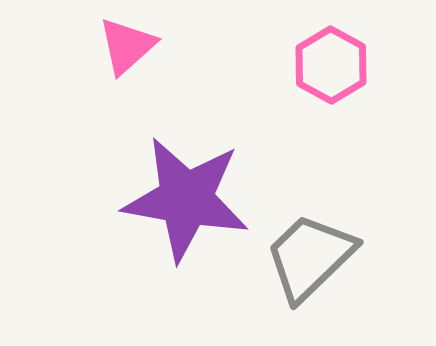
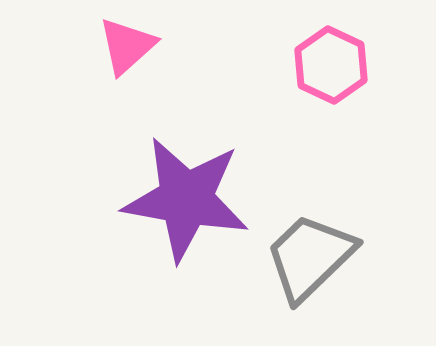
pink hexagon: rotated 4 degrees counterclockwise
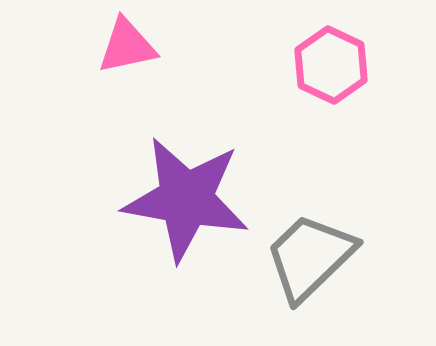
pink triangle: rotated 30 degrees clockwise
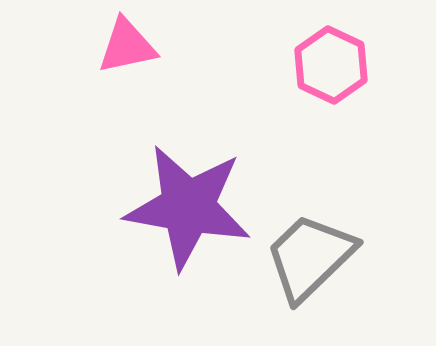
purple star: moved 2 px right, 8 px down
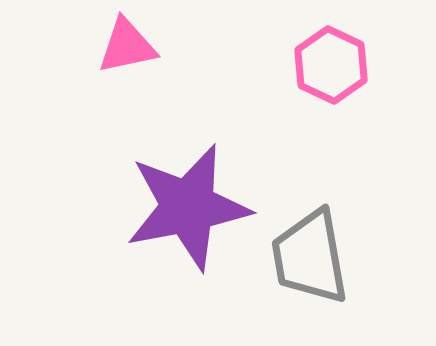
purple star: rotated 21 degrees counterclockwise
gray trapezoid: rotated 56 degrees counterclockwise
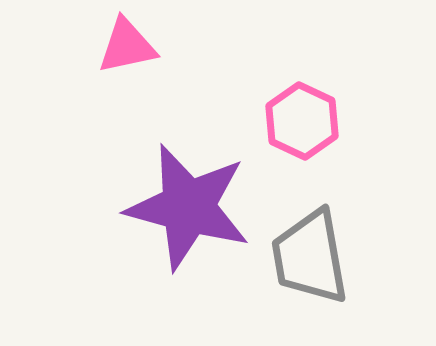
pink hexagon: moved 29 px left, 56 px down
purple star: rotated 26 degrees clockwise
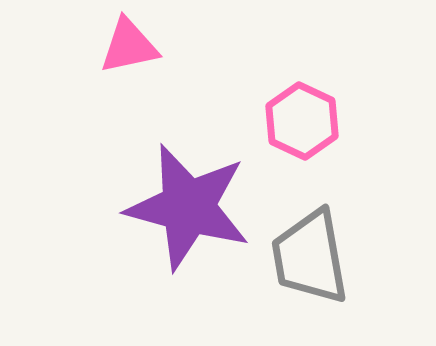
pink triangle: moved 2 px right
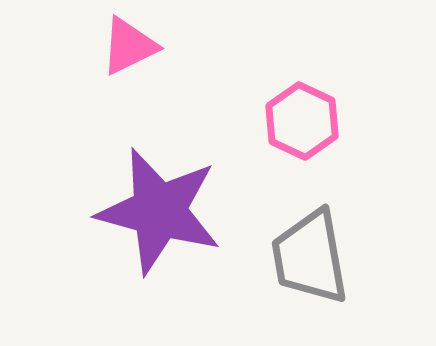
pink triangle: rotated 14 degrees counterclockwise
purple star: moved 29 px left, 4 px down
